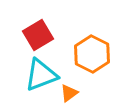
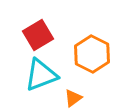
orange triangle: moved 4 px right, 5 px down
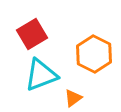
red square: moved 6 px left, 1 px up
orange hexagon: moved 2 px right
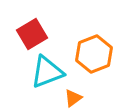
orange hexagon: rotated 12 degrees clockwise
cyan triangle: moved 6 px right, 3 px up
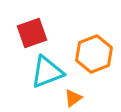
red square: moved 1 px up; rotated 12 degrees clockwise
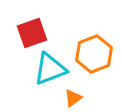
cyan triangle: moved 3 px right, 3 px up
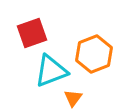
cyan triangle: moved 1 px right, 2 px down
orange triangle: rotated 18 degrees counterclockwise
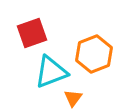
cyan triangle: moved 1 px down
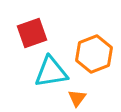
cyan triangle: rotated 12 degrees clockwise
orange triangle: moved 4 px right
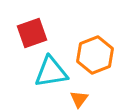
orange hexagon: moved 1 px right, 1 px down
orange triangle: moved 2 px right, 1 px down
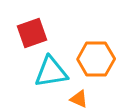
orange hexagon: moved 1 px right, 4 px down; rotated 21 degrees clockwise
orange triangle: rotated 42 degrees counterclockwise
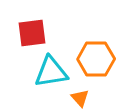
red square: rotated 12 degrees clockwise
orange triangle: moved 1 px right, 1 px up; rotated 24 degrees clockwise
